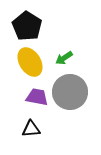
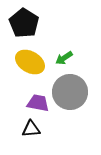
black pentagon: moved 3 px left, 3 px up
yellow ellipse: rotated 28 degrees counterclockwise
purple trapezoid: moved 1 px right, 6 px down
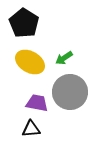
purple trapezoid: moved 1 px left
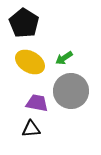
gray circle: moved 1 px right, 1 px up
